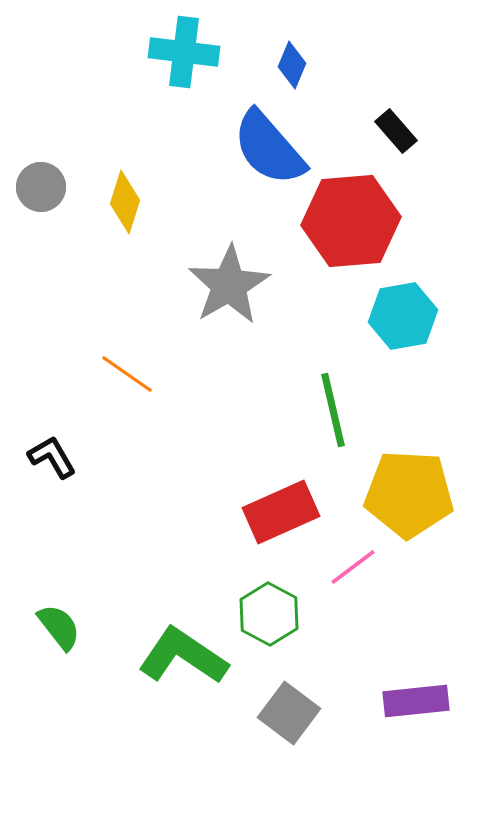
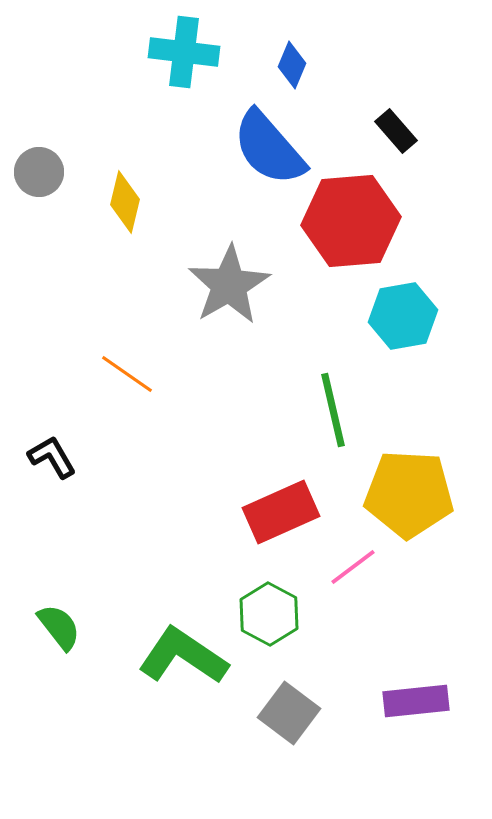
gray circle: moved 2 px left, 15 px up
yellow diamond: rotated 4 degrees counterclockwise
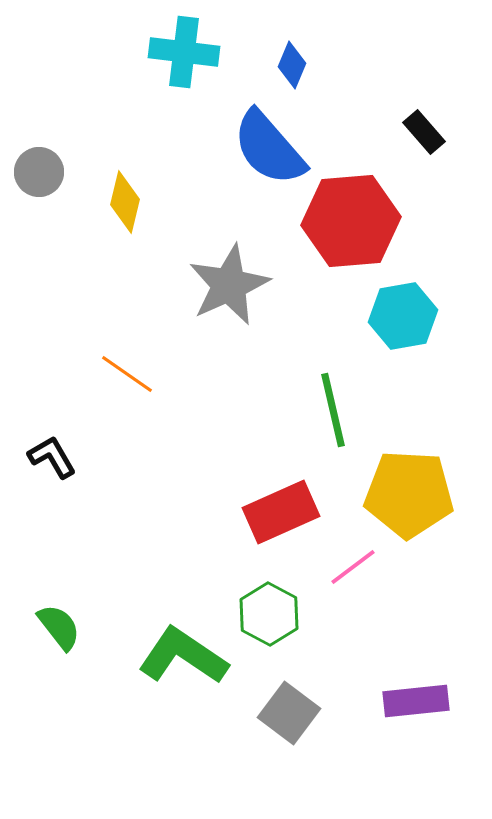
black rectangle: moved 28 px right, 1 px down
gray star: rotated 6 degrees clockwise
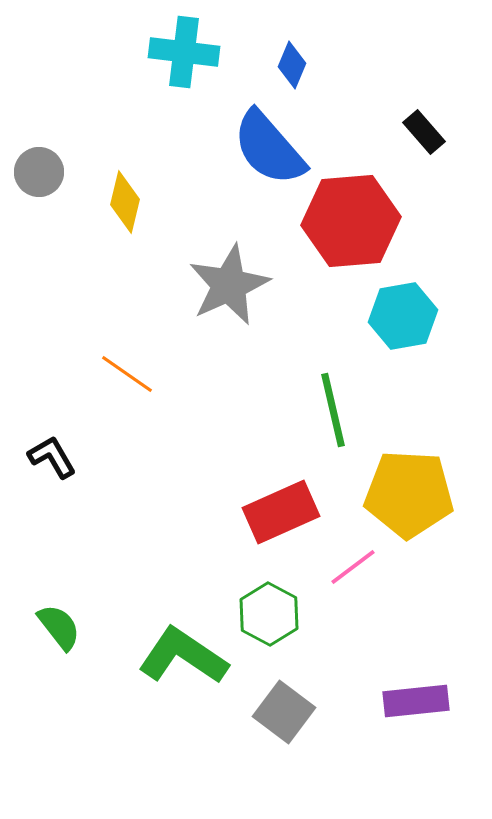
gray square: moved 5 px left, 1 px up
